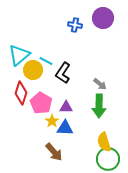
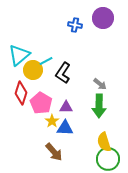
cyan line: rotated 56 degrees counterclockwise
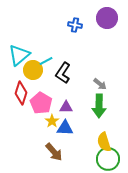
purple circle: moved 4 px right
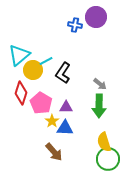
purple circle: moved 11 px left, 1 px up
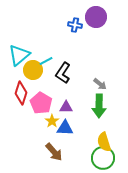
green circle: moved 5 px left, 1 px up
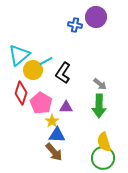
blue triangle: moved 8 px left, 7 px down
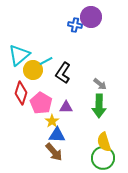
purple circle: moved 5 px left
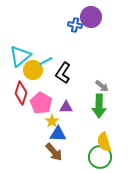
cyan triangle: moved 1 px right, 1 px down
gray arrow: moved 2 px right, 2 px down
blue triangle: moved 1 px right, 1 px up
green circle: moved 3 px left, 1 px up
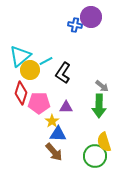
yellow circle: moved 3 px left
pink pentagon: moved 2 px left; rotated 30 degrees counterclockwise
green circle: moved 5 px left, 1 px up
